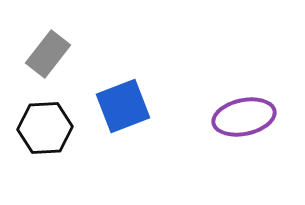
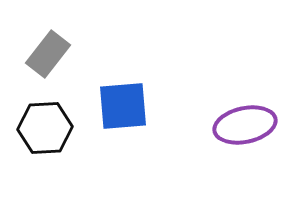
blue square: rotated 16 degrees clockwise
purple ellipse: moved 1 px right, 8 px down
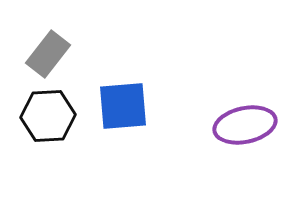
black hexagon: moved 3 px right, 12 px up
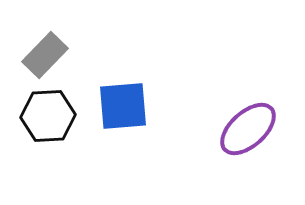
gray rectangle: moved 3 px left, 1 px down; rotated 6 degrees clockwise
purple ellipse: moved 3 px right, 4 px down; rotated 30 degrees counterclockwise
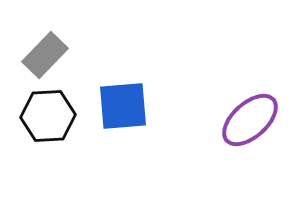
purple ellipse: moved 2 px right, 9 px up
